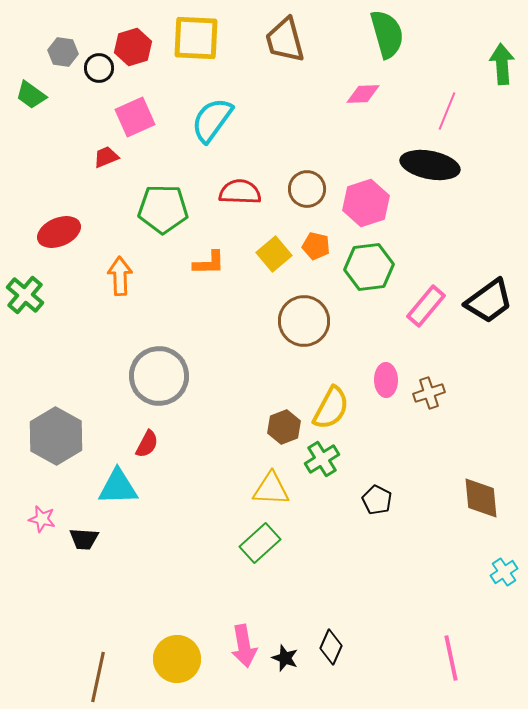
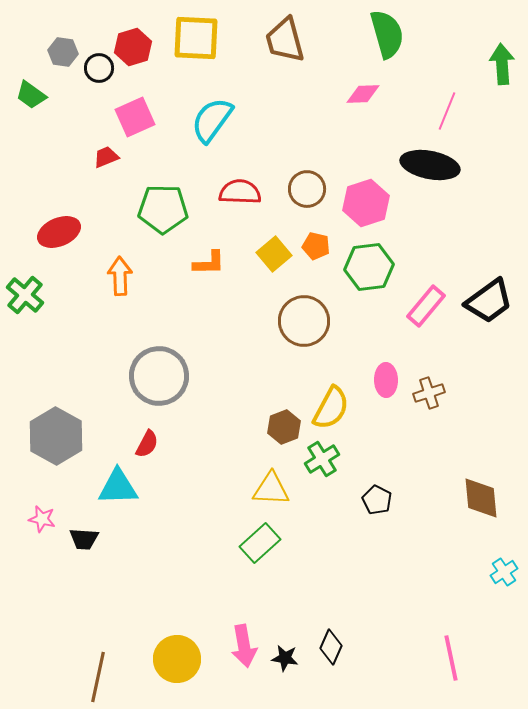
black star at (285, 658): rotated 12 degrees counterclockwise
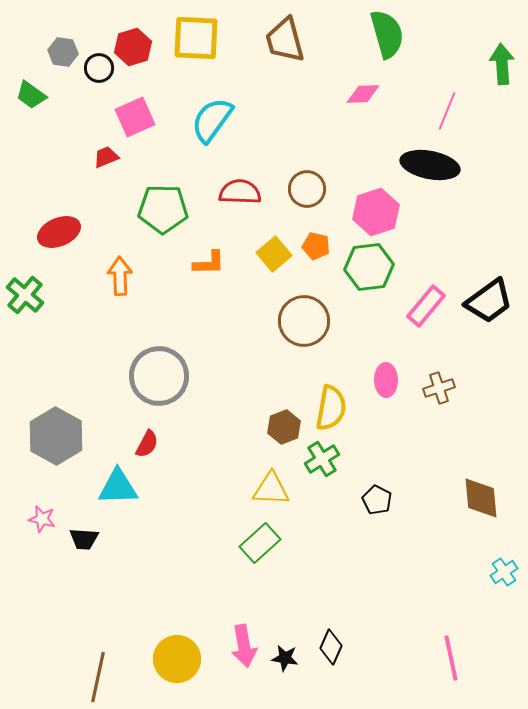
pink hexagon at (366, 203): moved 10 px right, 9 px down
brown cross at (429, 393): moved 10 px right, 5 px up
yellow semicircle at (331, 408): rotated 18 degrees counterclockwise
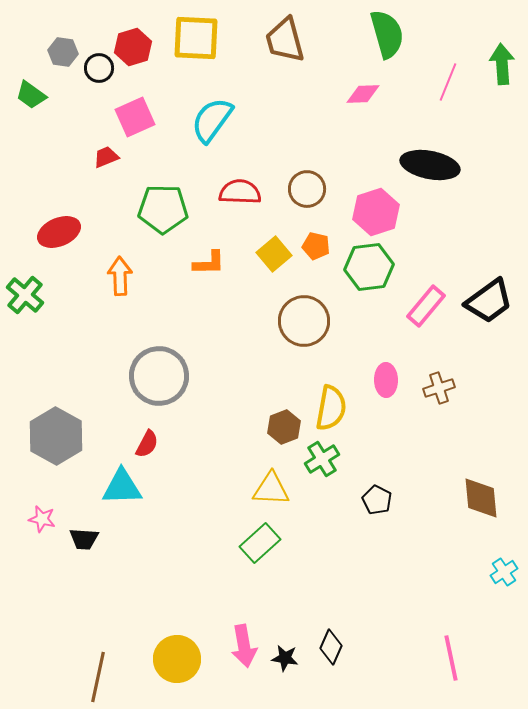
pink line at (447, 111): moved 1 px right, 29 px up
cyan triangle at (118, 487): moved 4 px right
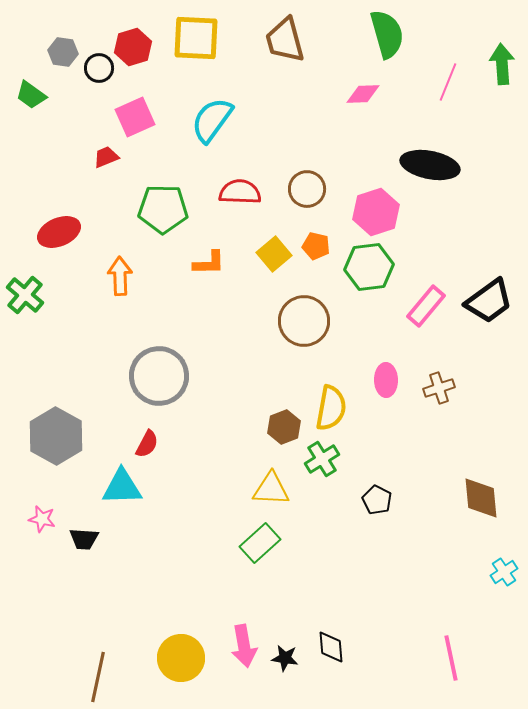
black diamond at (331, 647): rotated 28 degrees counterclockwise
yellow circle at (177, 659): moved 4 px right, 1 px up
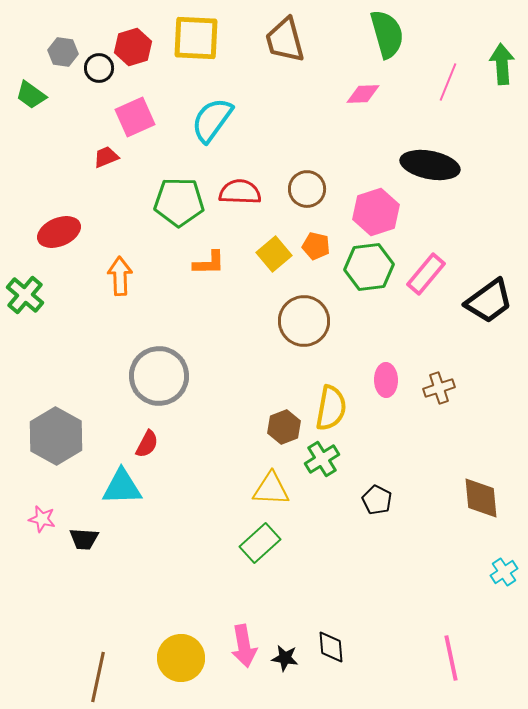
green pentagon at (163, 209): moved 16 px right, 7 px up
pink rectangle at (426, 306): moved 32 px up
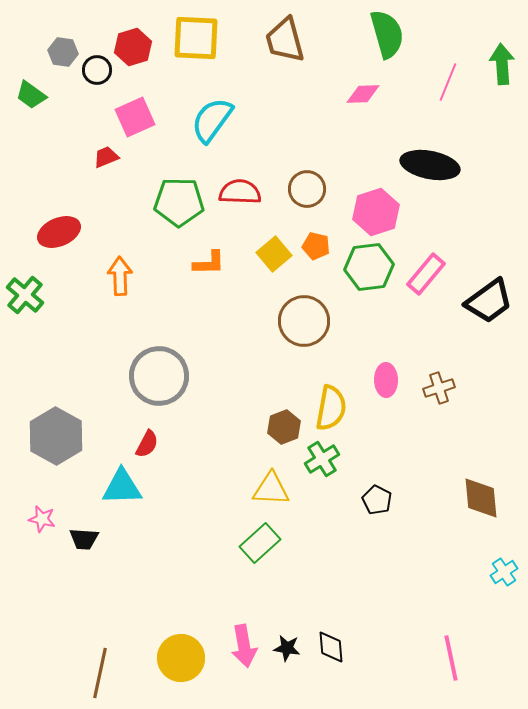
black circle at (99, 68): moved 2 px left, 2 px down
black star at (285, 658): moved 2 px right, 10 px up
brown line at (98, 677): moved 2 px right, 4 px up
